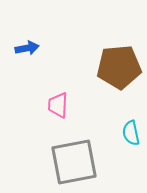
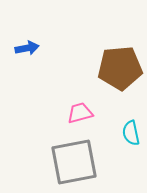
brown pentagon: moved 1 px right, 1 px down
pink trapezoid: moved 22 px right, 8 px down; rotated 72 degrees clockwise
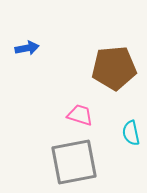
brown pentagon: moved 6 px left
pink trapezoid: moved 2 px down; rotated 32 degrees clockwise
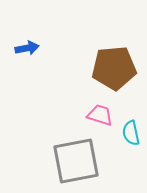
pink trapezoid: moved 20 px right
gray square: moved 2 px right, 1 px up
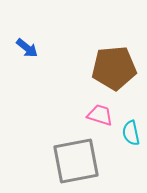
blue arrow: rotated 50 degrees clockwise
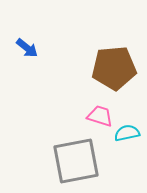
pink trapezoid: moved 1 px down
cyan semicircle: moved 4 px left; rotated 90 degrees clockwise
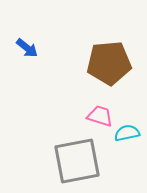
brown pentagon: moved 5 px left, 5 px up
gray square: moved 1 px right
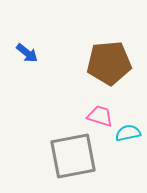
blue arrow: moved 5 px down
cyan semicircle: moved 1 px right
gray square: moved 4 px left, 5 px up
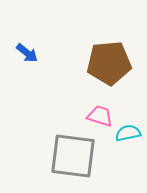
gray square: rotated 18 degrees clockwise
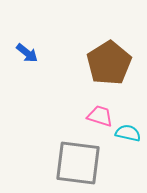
brown pentagon: rotated 27 degrees counterclockwise
cyan semicircle: rotated 25 degrees clockwise
gray square: moved 5 px right, 7 px down
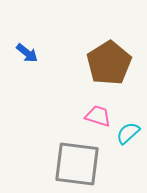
pink trapezoid: moved 2 px left
cyan semicircle: rotated 55 degrees counterclockwise
gray square: moved 1 px left, 1 px down
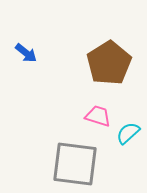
blue arrow: moved 1 px left
gray square: moved 2 px left
